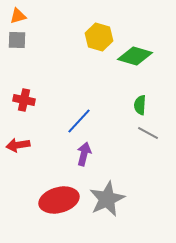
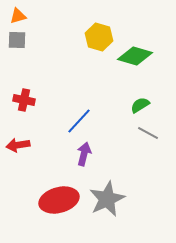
green semicircle: rotated 54 degrees clockwise
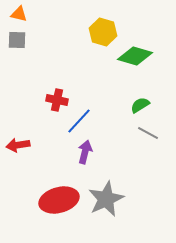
orange triangle: moved 1 px right, 2 px up; rotated 30 degrees clockwise
yellow hexagon: moved 4 px right, 5 px up
red cross: moved 33 px right
purple arrow: moved 1 px right, 2 px up
gray star: moved 1 px left
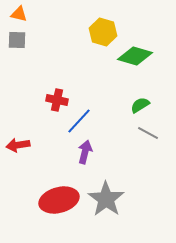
gray star: rotated 12 degrees counterclockwise
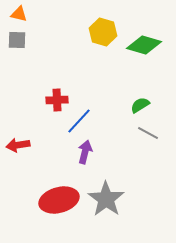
green diamond: moved 9 px right, 11 px up
red cross: rotated 15 degrees counterclockwise
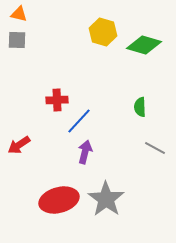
green semicircle: moved 2 px down; rotated 60 degrees counterclockwise
gray line: moved 7 px right, 15 px down
red arrow: moved 1 px right; rotated 25 degrees counterclockwise
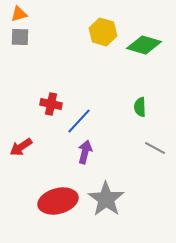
orange triangle: rotated 30 degrees counterclockwise
gray square: moved 3 px right, 3 px up
red cross: moved 6 px left, 4 px down; rotated 15 degrees clockwise
red arrow: moved 2 px right, 2 px down
red ellipse: moved 1 px left, 1 px down
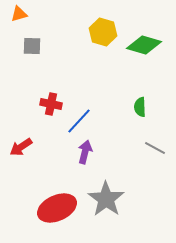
gray square: moved 12 px right, 9 px down
red ellipse: moved 1 px left, 7 px down; rotated 9 degrees counterclockwise
